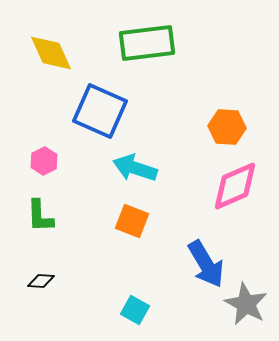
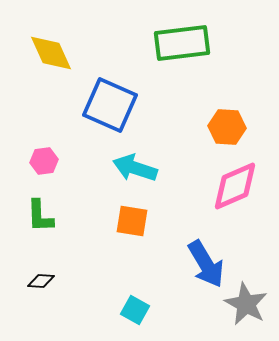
green rectangle: moved 35 px right
blue square: moved 10 px right, 6 px up
pink hexagon: rotated 20 degrees clockwise
orange square: rotated 12 degrees counterclockwise
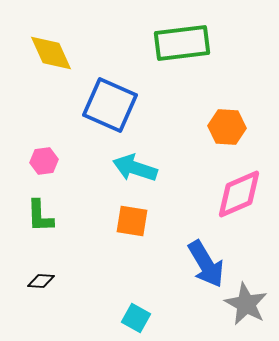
pink diamond: moved 4 px right, 8 px down
cyan square: moved 1 px right, 8 px down
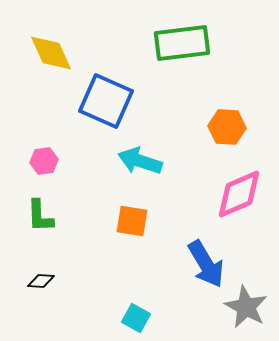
blue square: moved 4 px left, 4 px up
cyan arrow: moved 5 px right, 7 px up
gray star: moved 3 px down
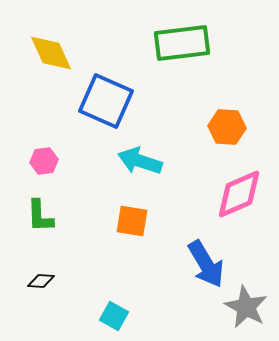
cyan square: moved 22 px left, 2 px up
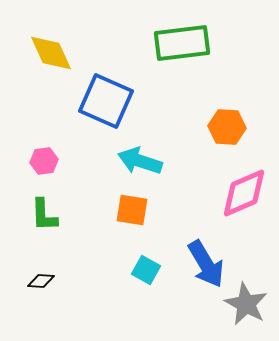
pink diamond: moved 5 px right, 1 px up
green L-shape: moved 4 px right, 1 px up
orange square: moved 11 px up
gray star: moved 3 px up
cyan square: moved 32 px right, 46 px up
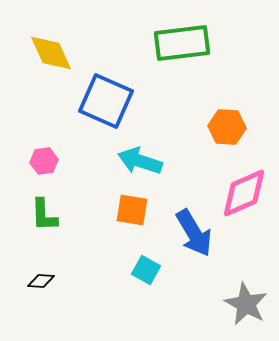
blue arrow: moved 12 px left, 31 px up
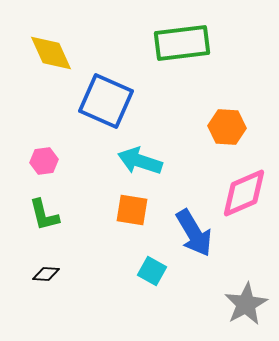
green L-shape: rotated 12 degrees counterclockwise
cyan square: moved 6 px right, 1 px down
black diamond: moved 5 px right, 7 px up
gray star: rotated 15 degrees clockwise
